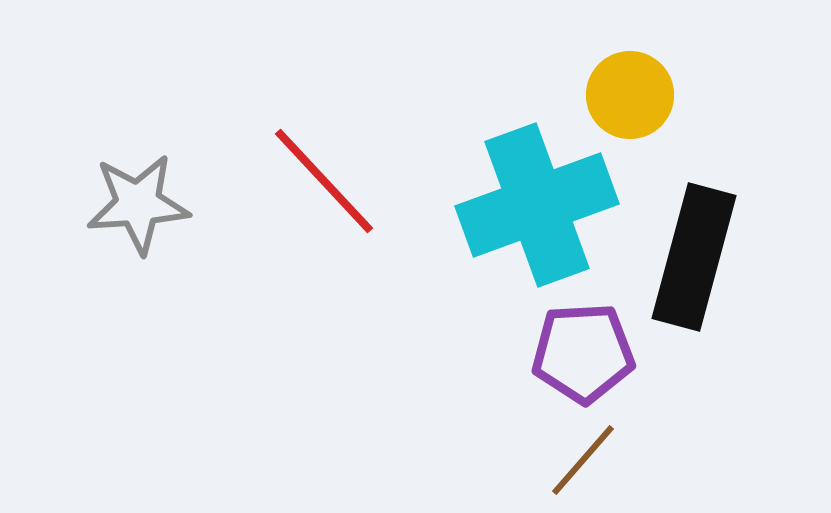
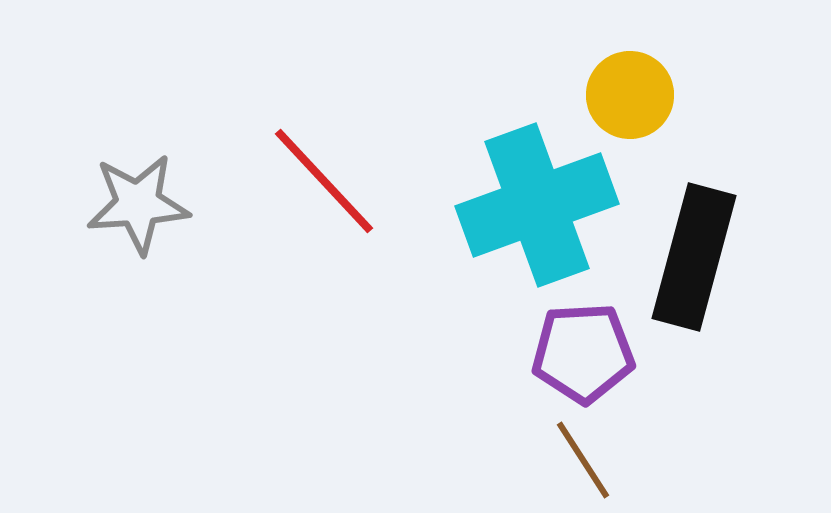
brown line: rotated 74 degrees counterclockwise
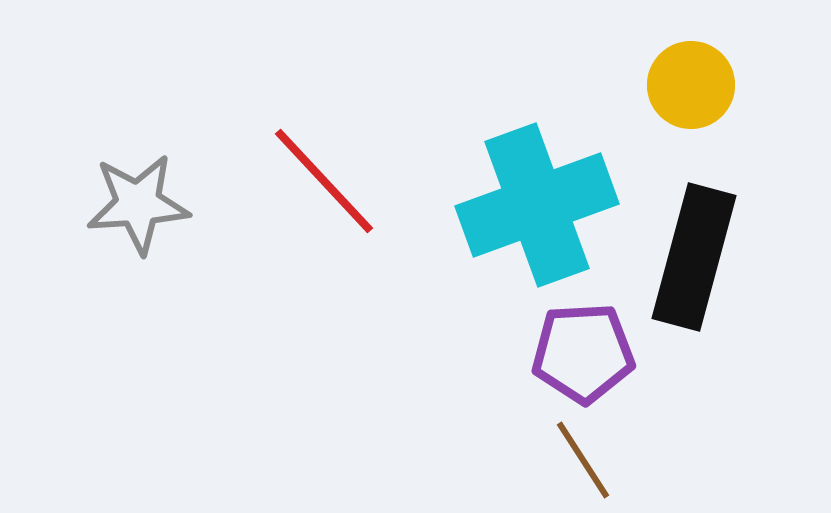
yellow circle: moved 61 px right, 10 px up
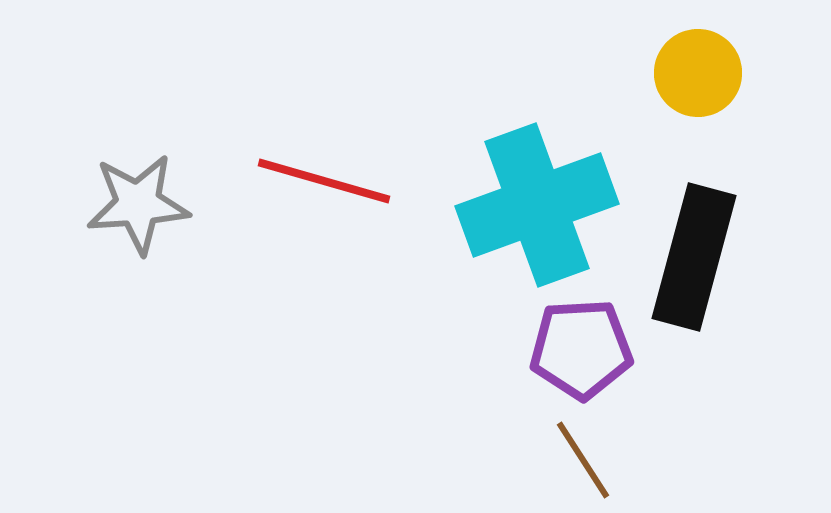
yellow circle: moved 7 px right, 12 px up
red line: rotated 31 degrees counterclockwise
purple pentagon: moved 2 px left, 4 px up
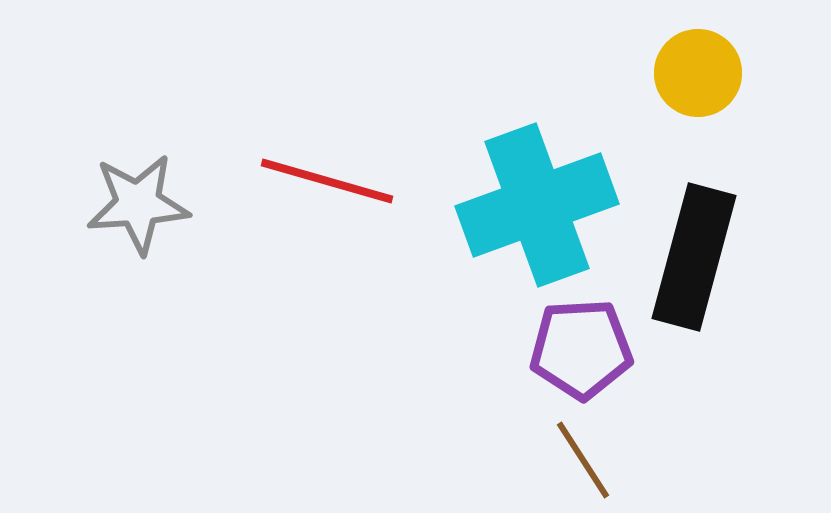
red line: moved 3 px right
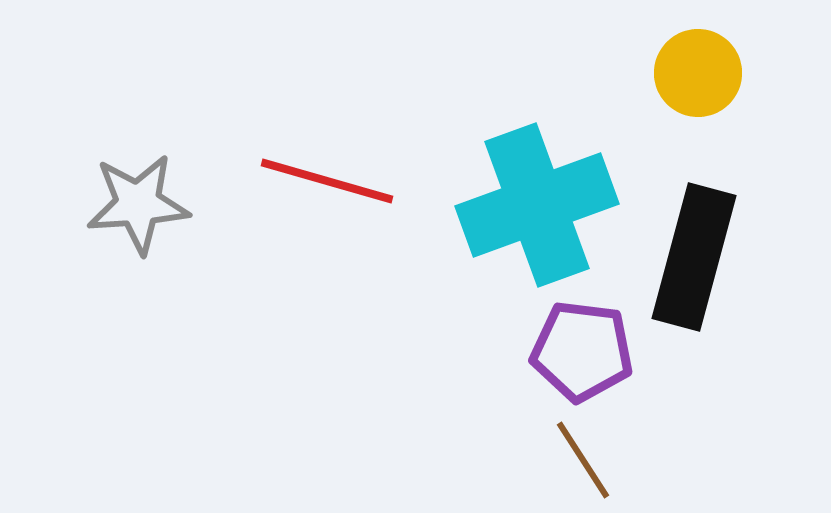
purple pentagon: moved 1 px right, 2 px down; rotated 10 degrees clockwise
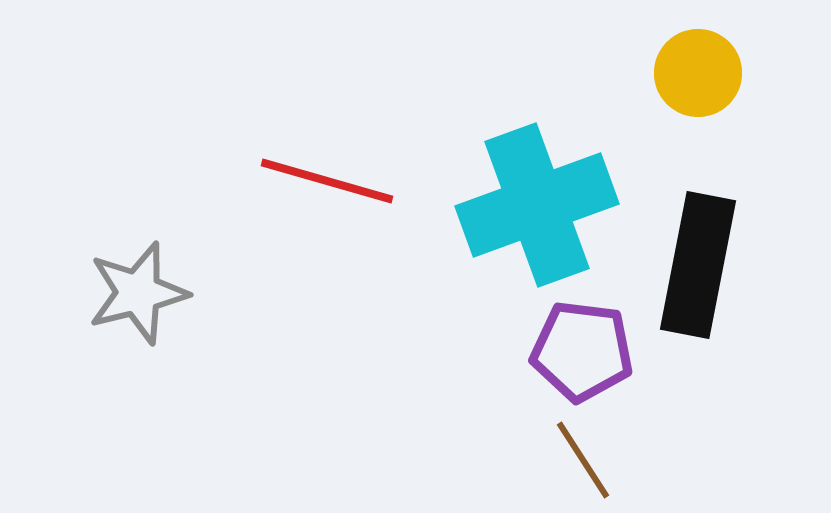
gray star: moved 89 px down; rotated 10 degrees counterclockwise
black rectangle: moved 4 px right, 8 px down; rotated 4 degrees counterclockwise
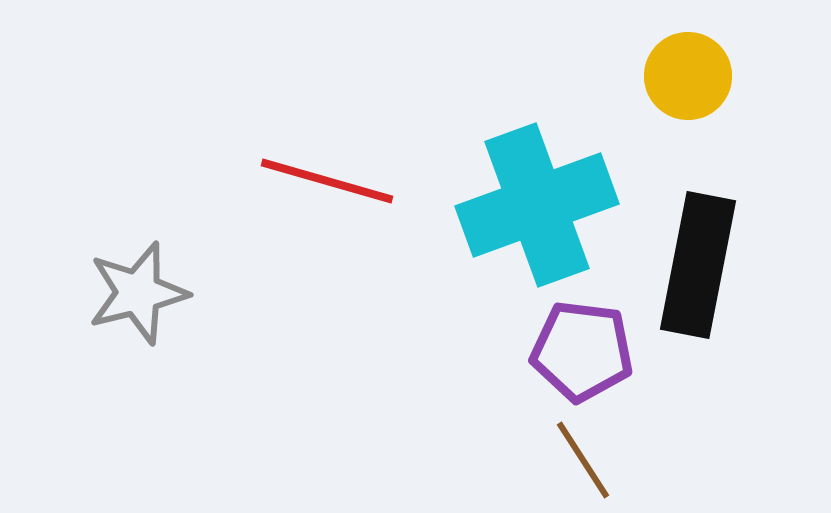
yellow circle: moved 10 px left, 3 px down
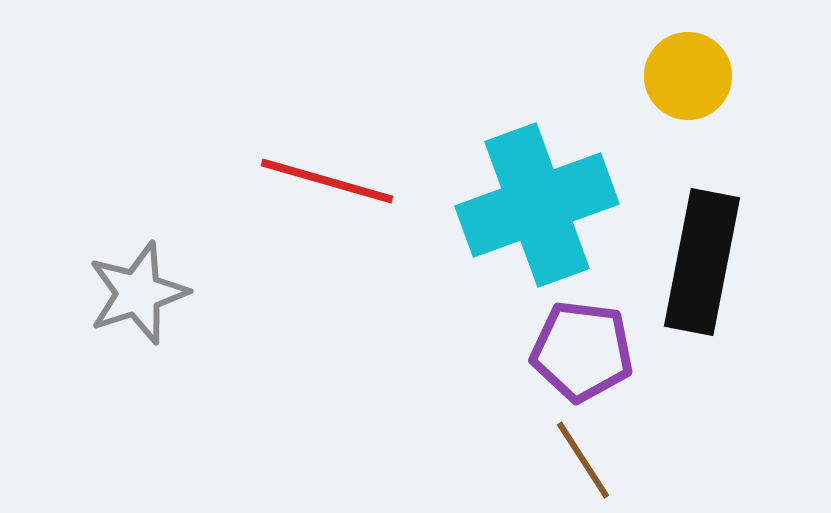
black rectangle: moved 4 px right, 3 px up
gray star: rotated 4 degrees counterclockwise
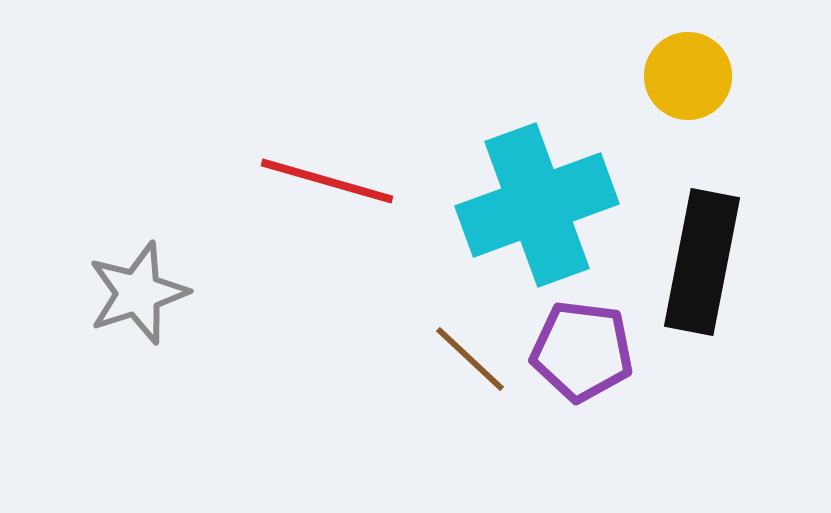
brown line: moved 113 px left, 101 px up; rotated 14 degrees counterclockwise
